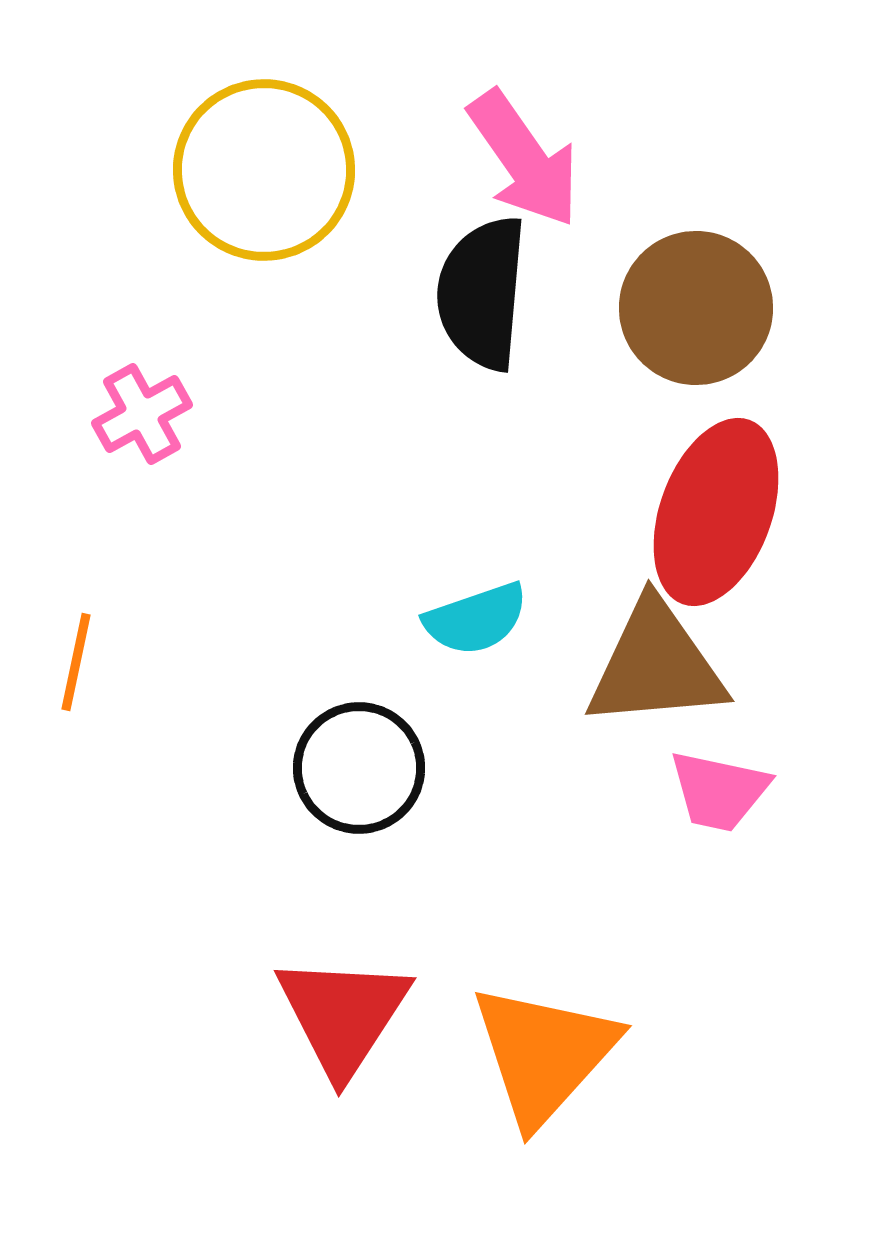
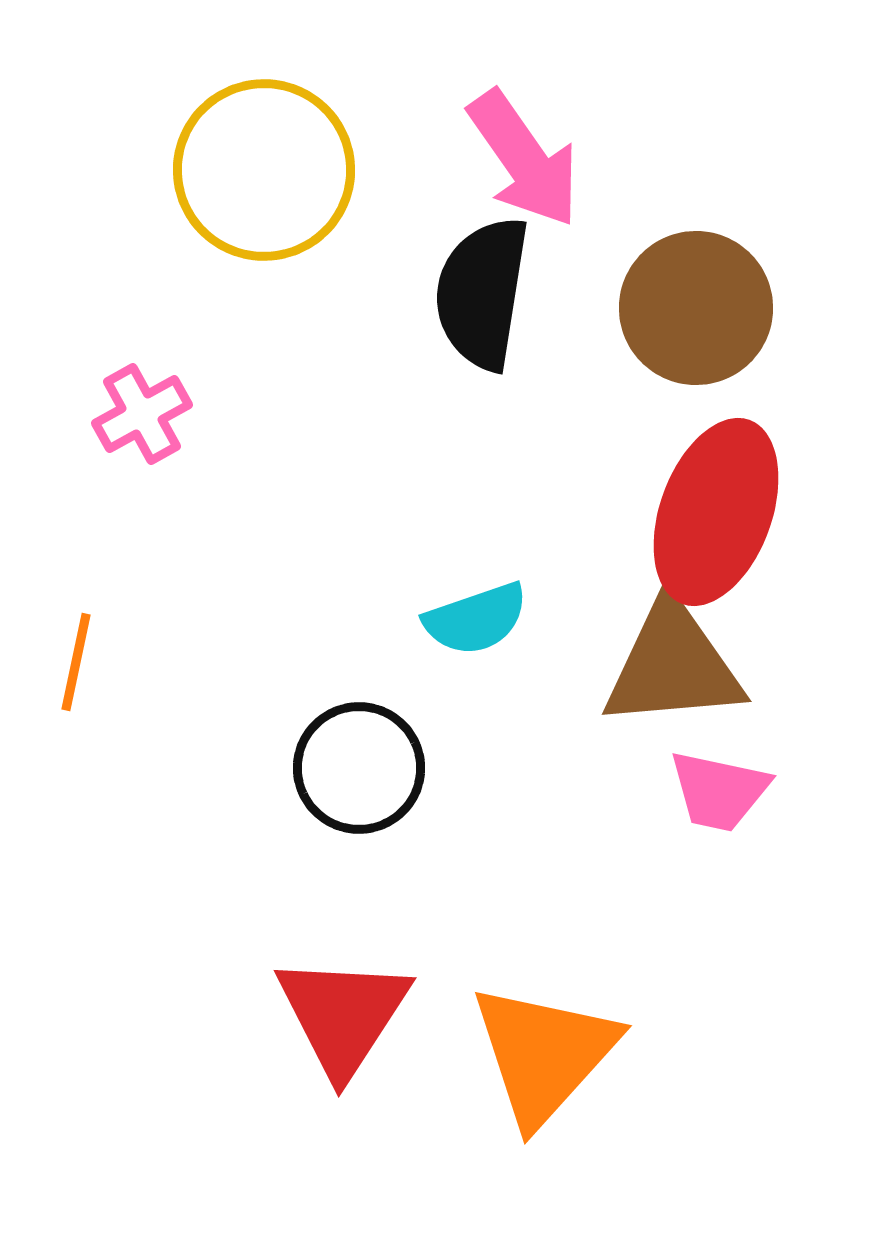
black semicircle: rotated 4 degrees clockwise
brown triangle: moved 17 px right
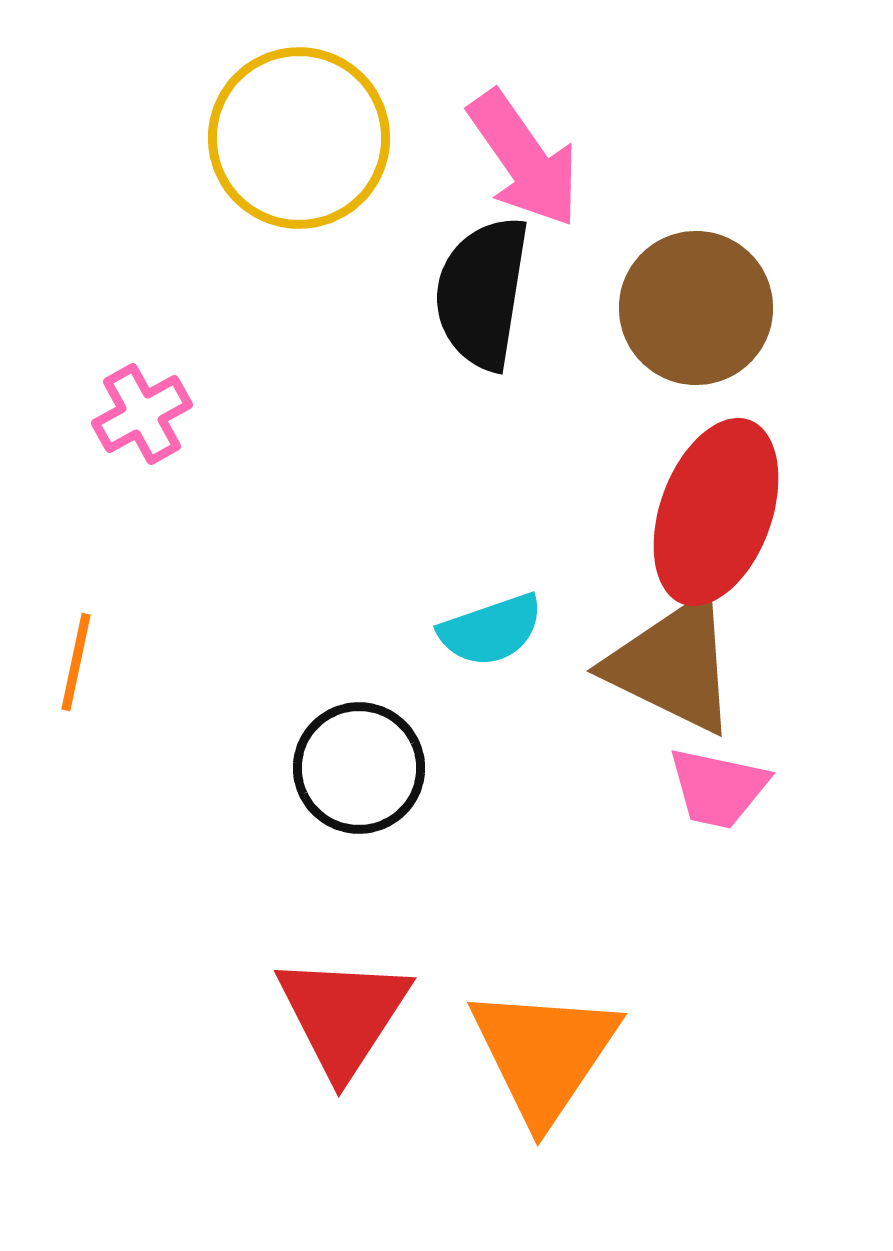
yellow circle: moved 35 px right, 32 px up
cyan semicircle: moved 15 px right, 11 px down
brown triangle: rotated 31 degrees clockwise
pink trapezoid: moved 1 px left, 3 px up
orange triangle: rotated 8 degrees counterclockwise
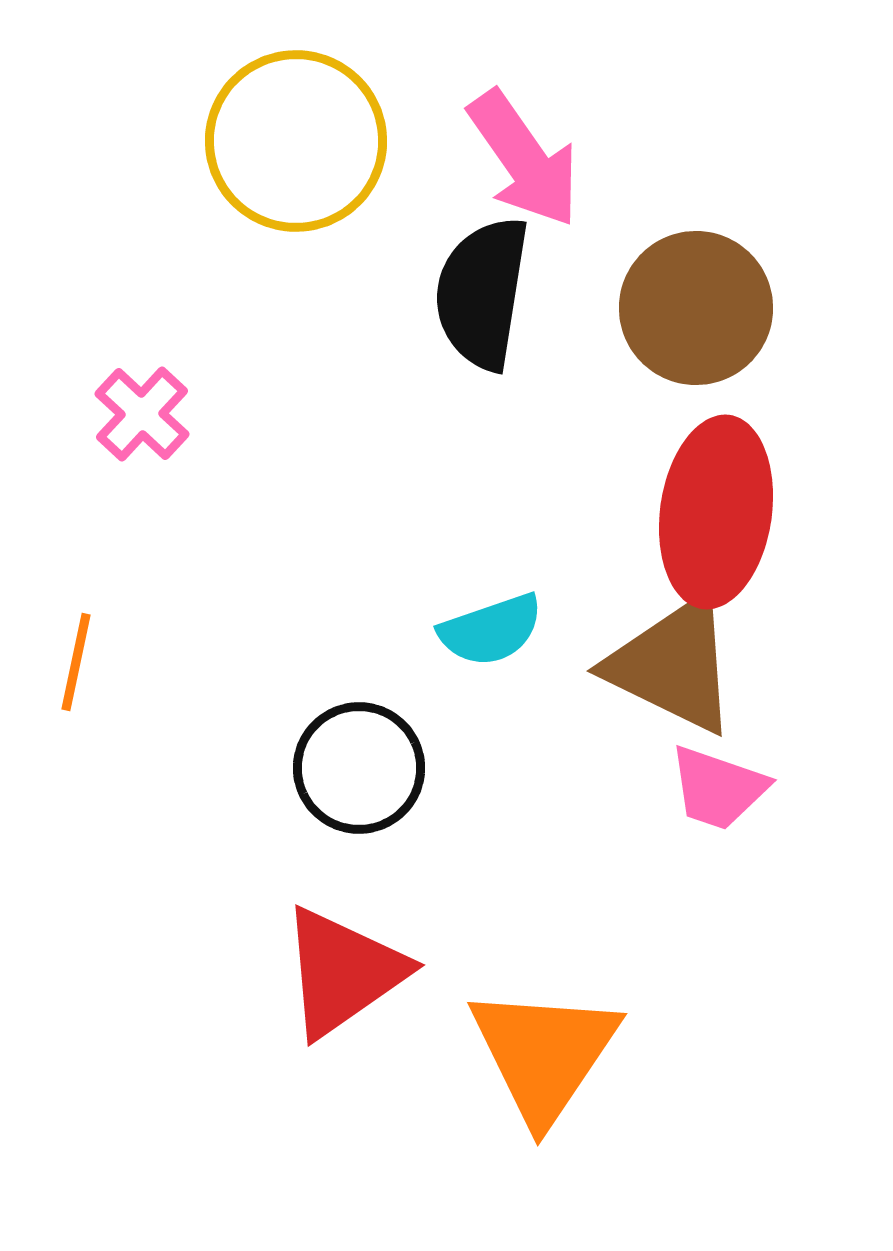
yellow circle: moved 3 px left, 3 px down
pink cross: rotated 18 degrees counterclockwise
red ellipse: rotated 12 degrees counterclockwise
pink trapezoid: rotated 7 degrees clockwise
red triangle: moved 43 px up; rotated 22 degrees clockwise
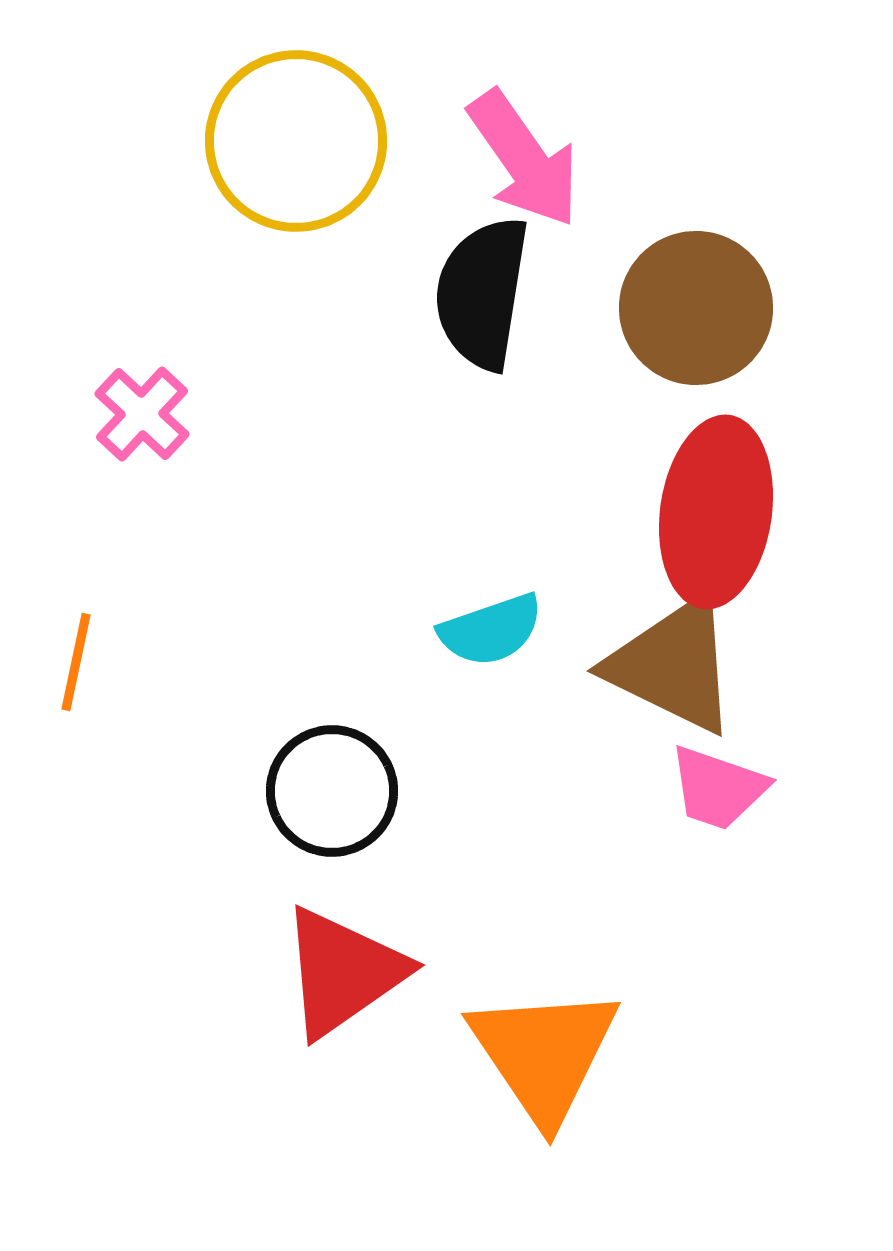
black circle: moved 27 px left, 23 px down
orange triangle: rotated 8 degrees counterclockwise
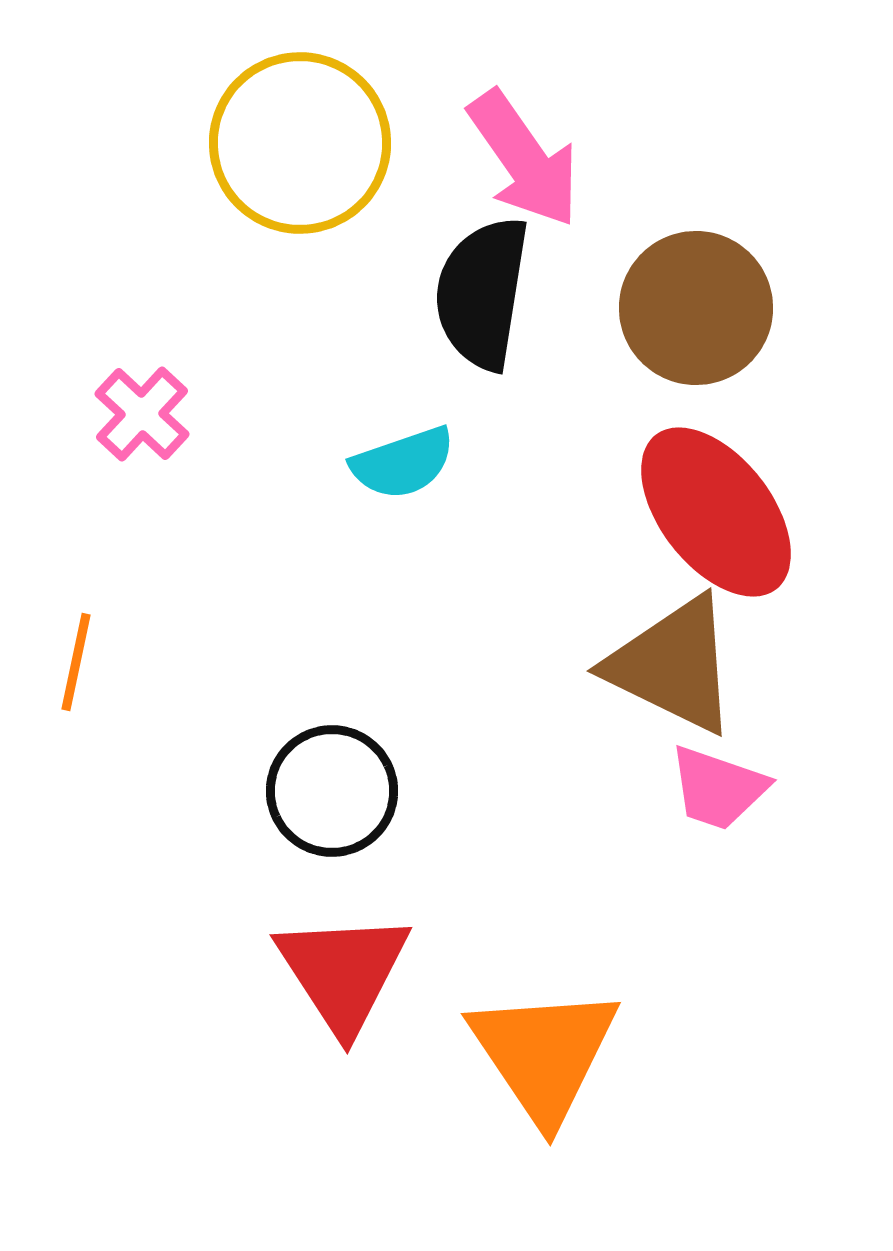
yellow circle: moved 4 px right, 2 px down
red ellipse: rotated 46 degrees counterclockwise
cyan semicircle: moved 88 px left, 167 px up
red triangle: rotated 28 degrees counterclockwise
